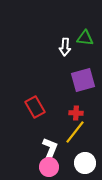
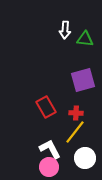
green triangle: moved 1 px down
white arrow: moved 17 px up
red rectangle: moved 11 px right
white L-shape: rotated 50 degrees counterclockwise
white circle: moved 5 px up
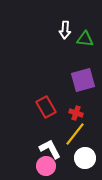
red cross: rotated 16 degrees clockwise
yellow line: moved 2 px down
pink circle: moved 3 px left, 1 px up
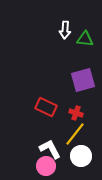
red rectangle: rotated 35 degrees counterclockwise
white circle: moved 4 px left, 2 px up
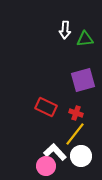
green triangle: rotated 12 degrees counterclockwise
white L-shape: moved 5 px right, 3 px down; rotated 15 degrees counterclockwise
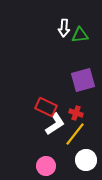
white arrow: moved 1 px left, 2 px up
green triangle: moved 5 px left, 4 px up
white L-shape: moved 28 px up; rotated 100 degrees clockwise
white circle: moved 5 px right, 4 px down
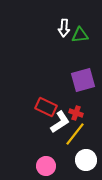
white L-shape: moved 5 px right, 2 px up
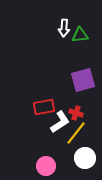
red rectangle: moved 2 px left; rotated 35 degrees counterclockwise
yellow line: moved 1 px right, 1 px up
white circle: moved 1 px left, 2 px up
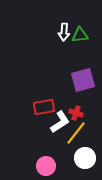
white arrow: moved 4 px down
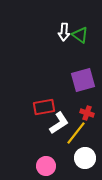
green triangle: rotated 42 degrees clockwise
red cross: moved 11 px right
white L-shape: moved 1 px left, 1 px down
